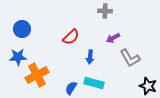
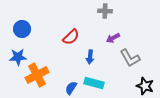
black star: moved 3 px left
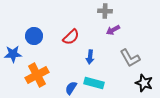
blue circle: moved 12 px right, 7 px down
purple arrow: moved 8 px up
blue star: moved 5 px left, 3 px up
black star: moved 1 px left, 3 px up
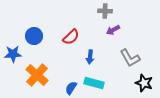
orange cross: rotated 20 degrees counterclockwise
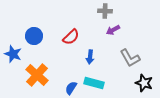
blue star: rotated 24 degrees clockwise
